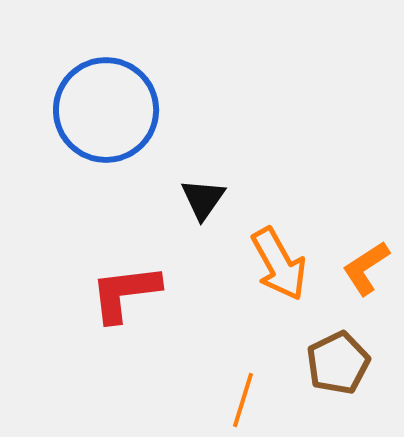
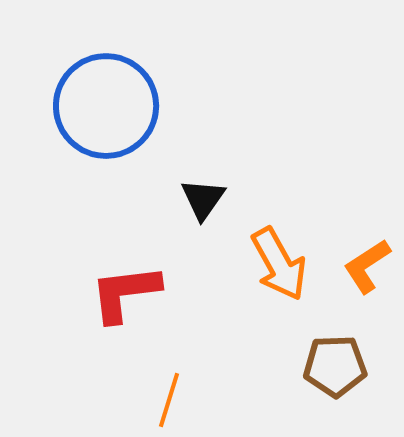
blue circle: moved 4 px up
orange L-shape: moved 1 px right, 2 px up
brown pentagon: moved 3 px left, 3 px down; rotated 24 degrees clockwise
orange line: moved 74 px left
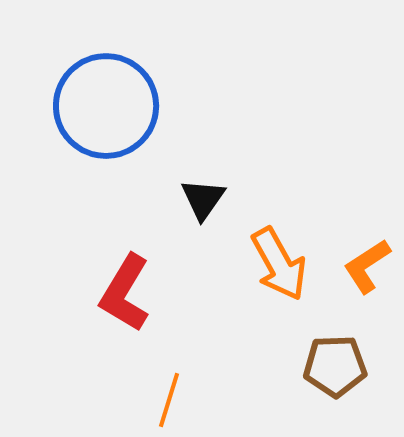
red L-shape: rotated 52 degrees counterclockwise
